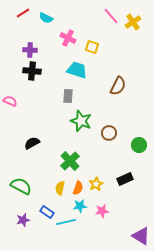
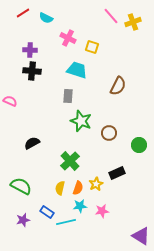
yellow cross: rotated 14 degrees clockwise
black rectangle: moved 8 px left, 6 px up
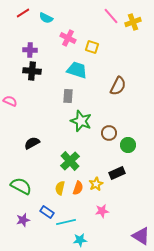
green circle: moved 11 px left
cyan star: moved 34 px down
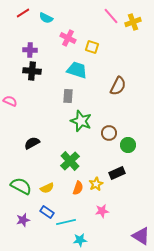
yellow semicircle: moved 13 px left; rotated 128 degrees counterclockwise
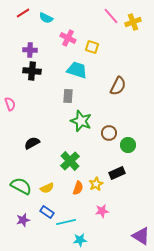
pink semicircle: moved 3 px down; rotated 48 degrees clockwise
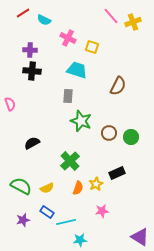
cyan semicircle: moved 2 px left, 2 px down
green circle: moved 3 px right, 8 px up
purple triangle: moved 1 px left, 1 px down
